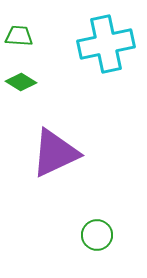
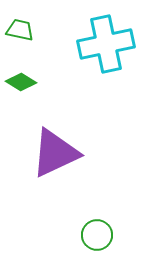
green trapezoid: moved 1 px right, 6 px up; rotated 8 degrees clockwise
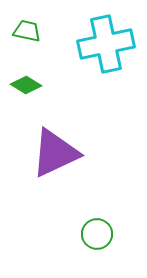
green trapezoid: moved 7 px right, 1 px down
green diamond: moved 5 px right, 3 px down
green circle: moved 1 px up
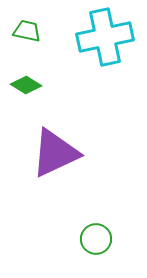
cyan cross: moved 1 px left, 7 px up
green circle: moved 1 px left, 5 px down
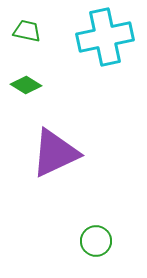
green circle: moved 2 px down
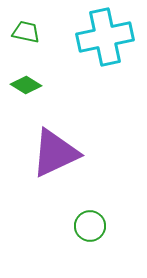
green trapezoid: moved 1 px left, 1 px down
green circle: moved 6 px left, 15 px up
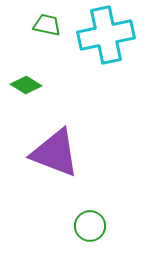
green trapezoid: moved 21 px right, 7 px up
cyan cross: moved 1 px right, 2 px up
purple triangle: rotated 46 degrees clockwise
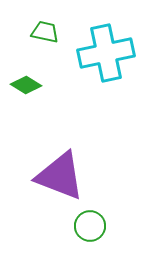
green trapezoid: moved 2 px left, 7 px down
cyan cross: moved 18 px down
purple triangle: moved 5 px right, 23 px down
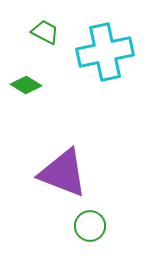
green trapezoid: rotated 16 degrees clockwise
cyan cross: moved 1 px left, 1 px up
purple triangle: moved 3 px right, 3 px up
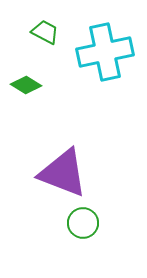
green circle: moved 7 px left, 3 px up
